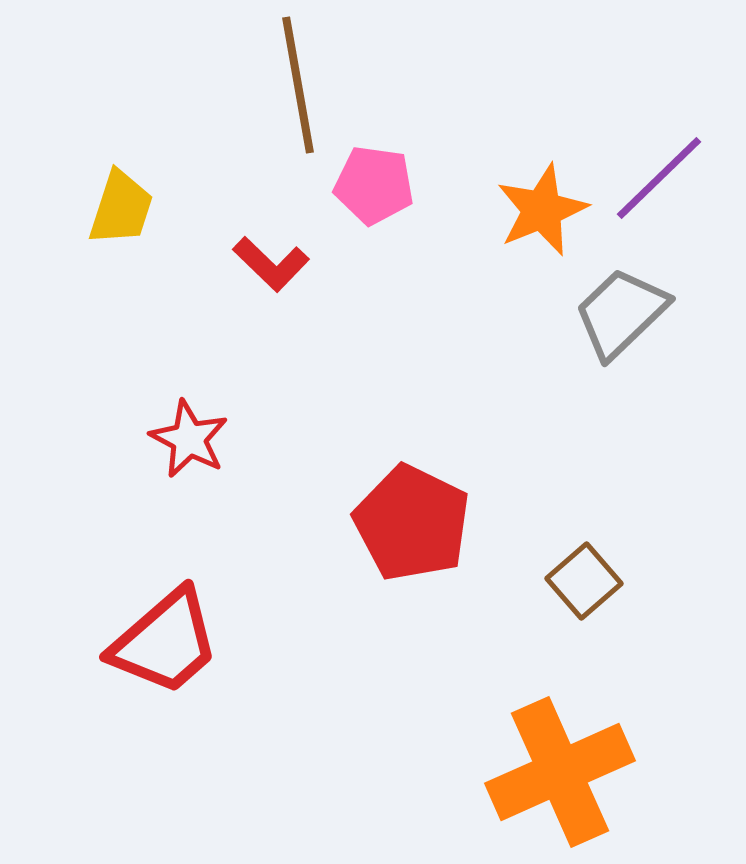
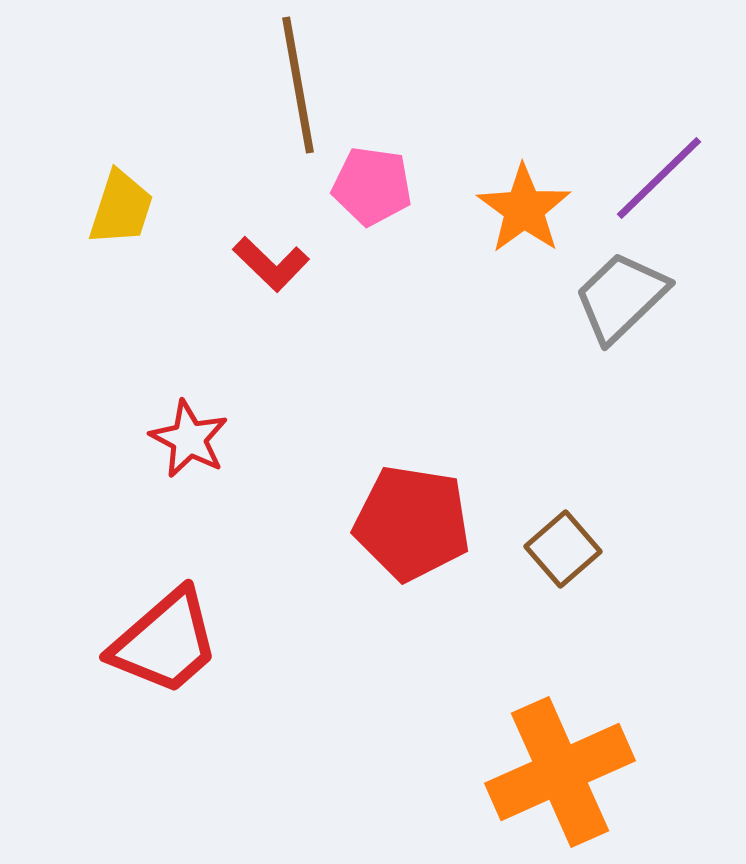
pink pentagon: moved 2 px left, 1 px down
orange star: moved 18 px left, 1 px up; rotated 14 degrees counterclockwise
gray trapezoid: moved 16 px up
red pentagon: rotated 17 degrees counterclockwise
brown square: moved 21 px left, 32 px up
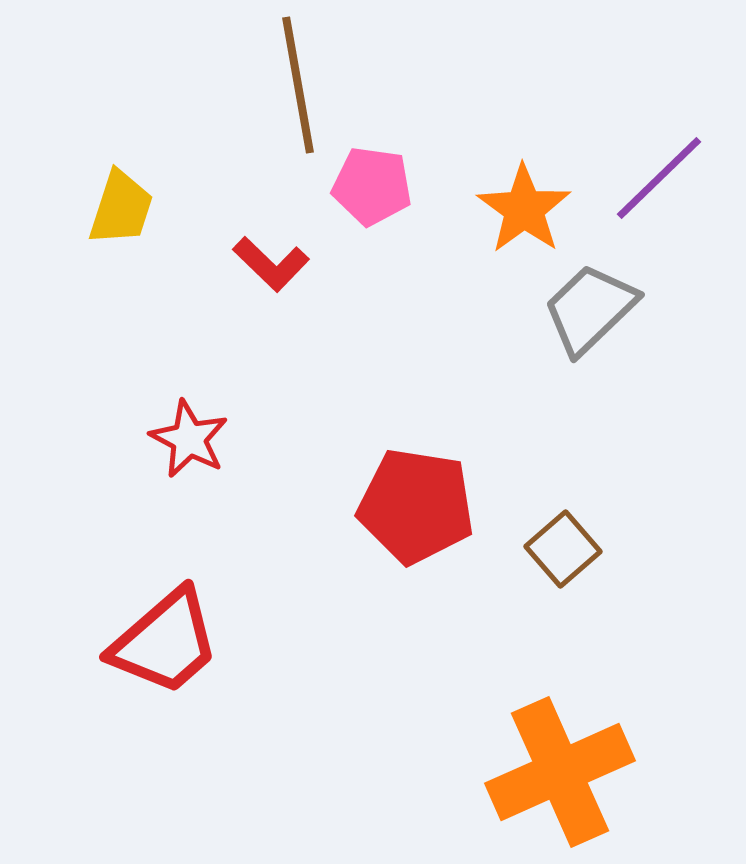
gray trapezoid: moved 31 px left, 12 px down
red pentagon: moved 4 px right, 17 px up
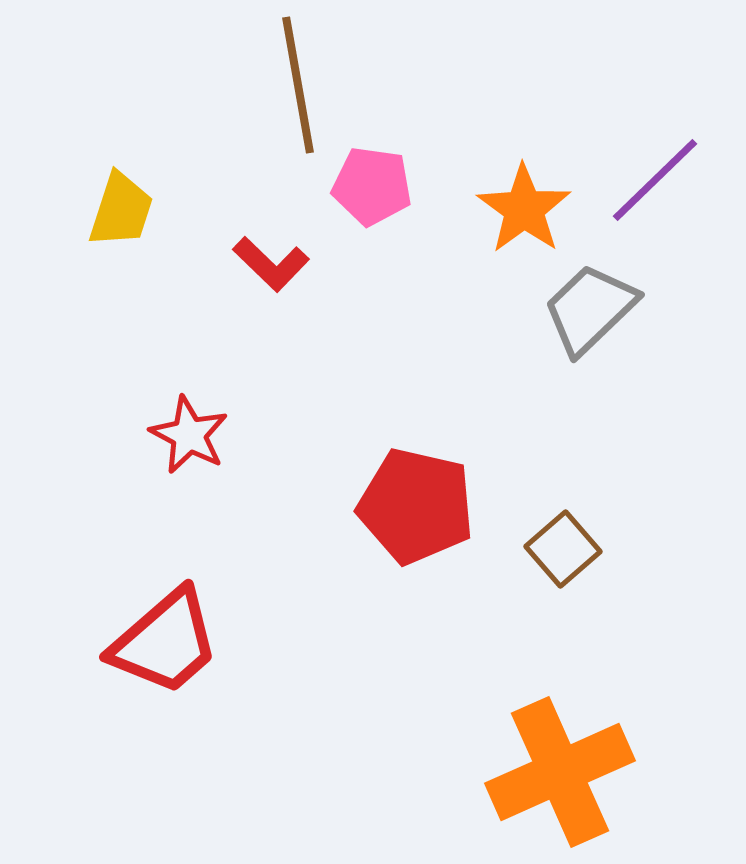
purple line: moved 4 px left, 2 px down
yellow trapezoid: moved 2 px down
red star: moved 4 px up
red pentagon: rotated 4 degrees clockwise
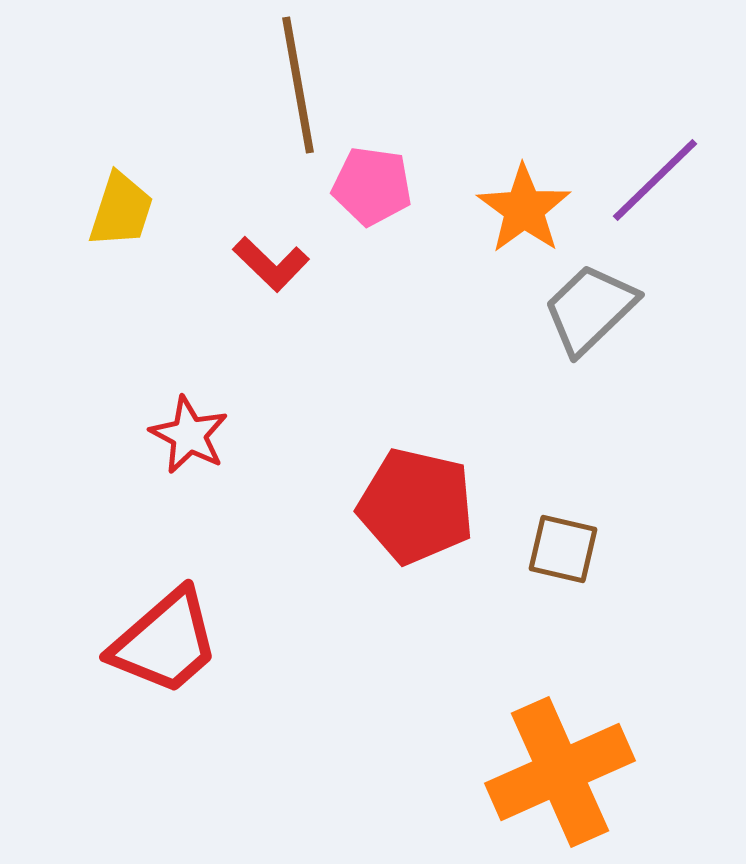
brown square: rotated 36 degrees counterclockwise
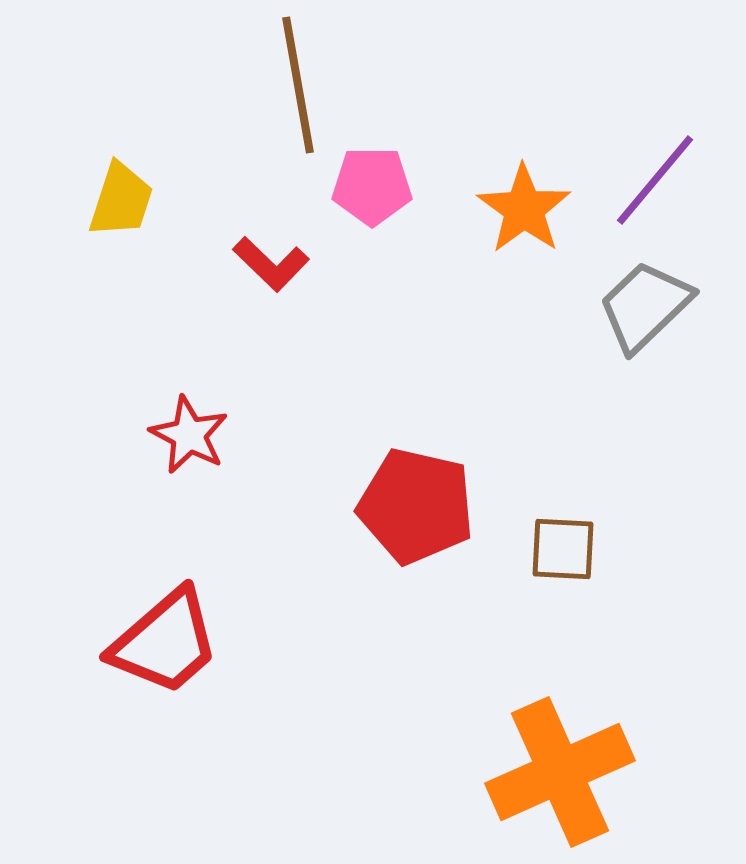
purple line: rotated 6 degrees counterclockwise
pink pentagon: rotated 8 degrees counterclockwise
yellow trapezoid: moved 10 px up
gray trapezoid: moved 55 px right, 3 px up
brown square: rotated 10 degrees counterclockwise
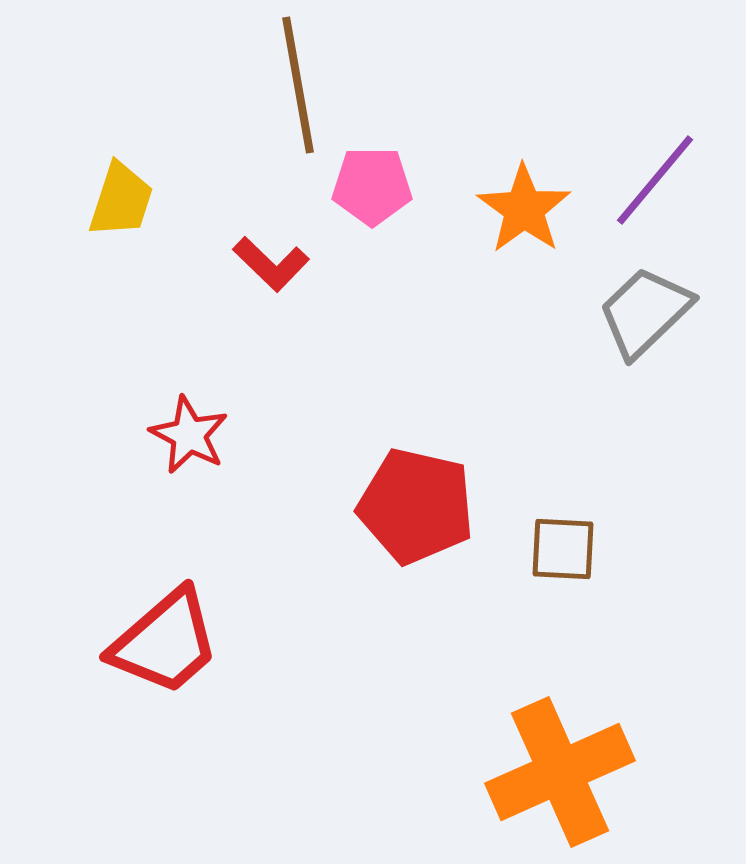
gray trapezoid: moved 6 px down
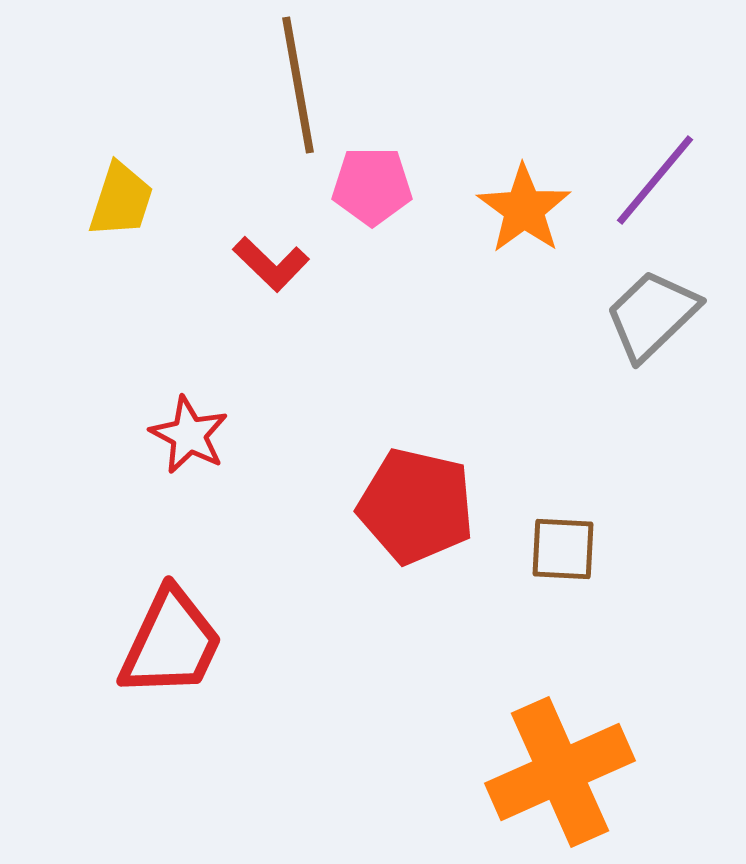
gray trapezoid: moved 7 px right, 3 px down
red trapezoid: moved 6 px right, 1 px down; rotated 24 degrees counterclockwise
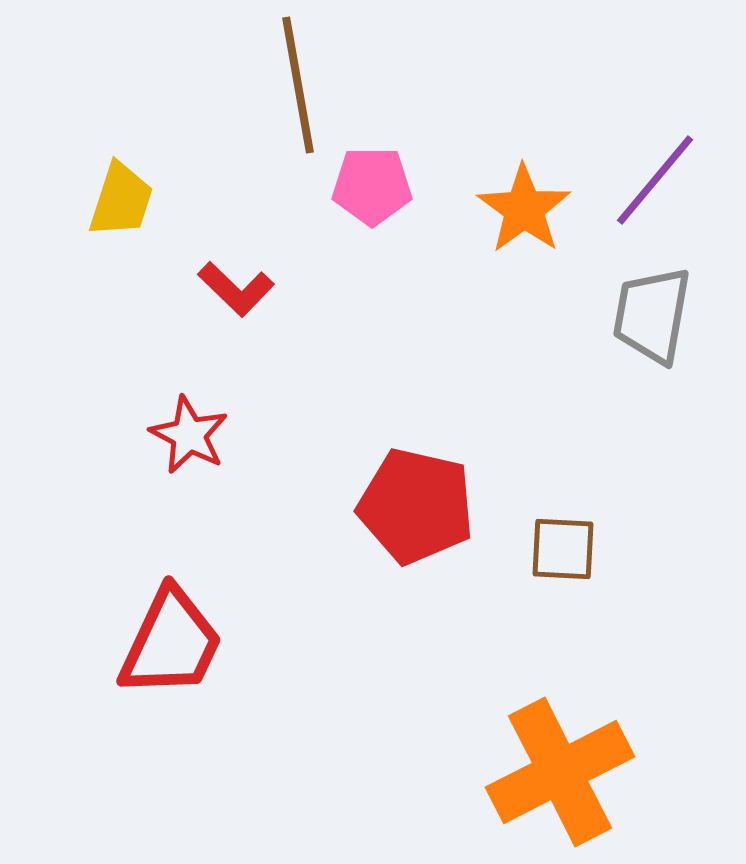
red L-shape: moved 35 px left, 25 px down
gray trapezoid: rotated 36 degrees counterclockwise
orange cross: rotated 3 degrees counterclockwise
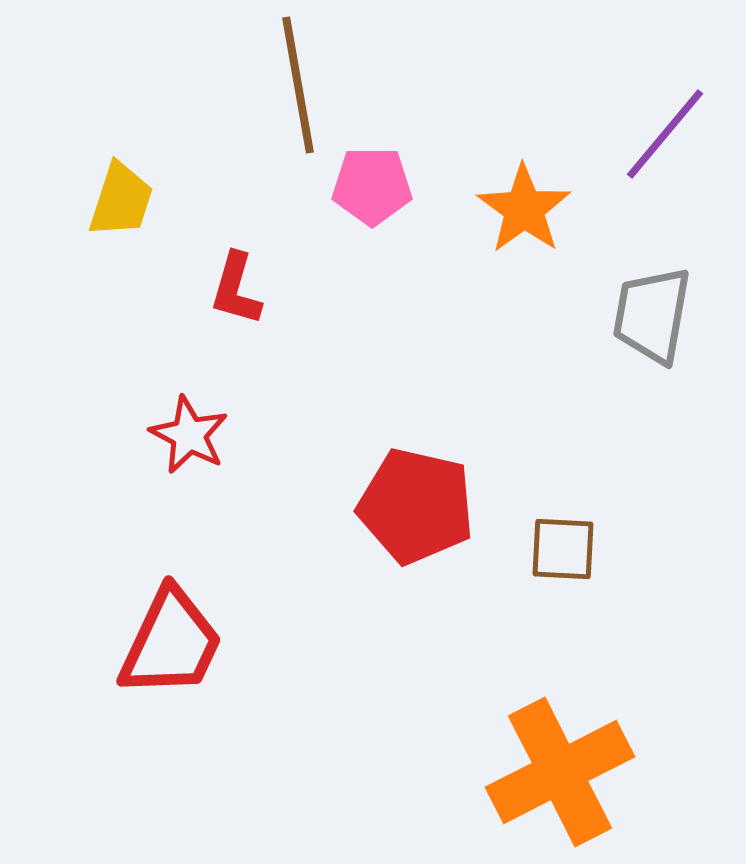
purple line: moved 10 px right, 46 px up
red L-shape: rotated 62 degrees clockwise
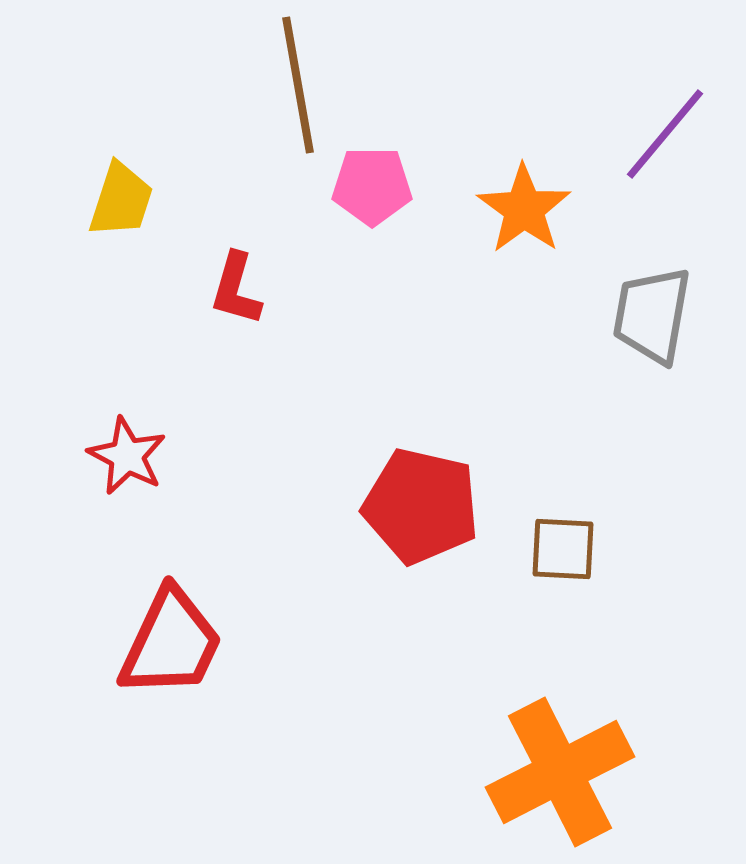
red star: moved 62 px left, 21 px down
red pentagon: moved 5 px right
